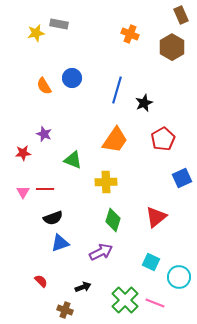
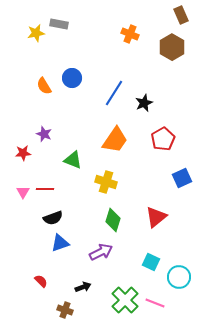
blue line: moved 3 px left, 3 px down; rotated 16 degrees clockwise
yellow cross: rotated 20 degrees clockwise
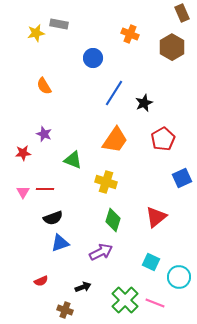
brown rectangle: moved 1 px right, 2 px up
blue circle: moved 21 px right, 20 px up
red semicircle: rotated 112 degrees clockwise
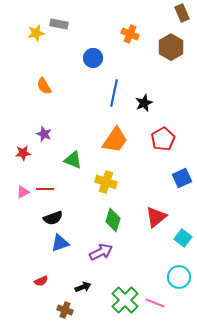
brown hexagon: moved 1 px left
blue line: rotated 20 degrees counterclockwise
pink triangle: rotated 32 degrees clockwise
cyan square: moved 32 px right, 24 px up; rotated 12 degrees clockwise
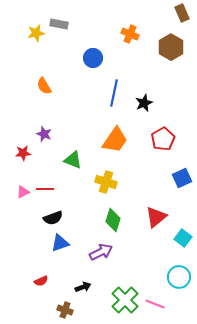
pink line: moved 1 px down
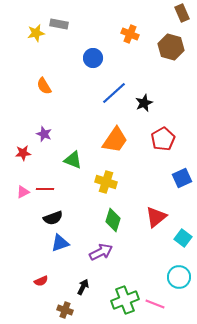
brown hexagon: rotated 15 degrees counterclockwise
blue line: rotated 36 degrees clockwise
black arrow: rotated 42 degrees counterclockwise
green cross: rotated 24 degrees clockwise
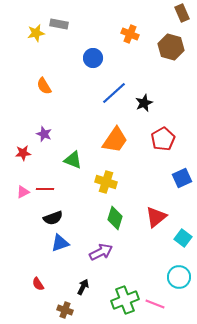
green diamond: moved 2 px right, 2 px up
red semicircle: moved 3 px left, 3 px down; rotated 80 degrees clockwise
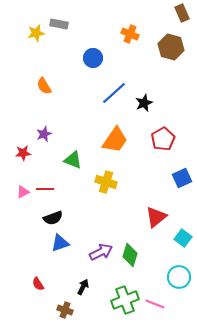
purple star: rotated 28 degrees clockwise
green diamond: moved 15 px right, 37 px down
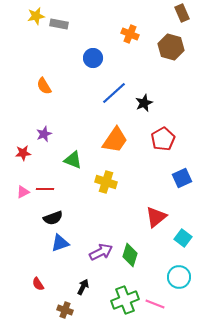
yellow star: moved 17 px up
